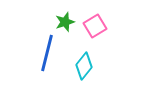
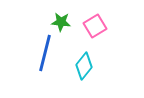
green star: moved 4 px left; rotated 24 degrees clockwise
blue line: moved 2 px left
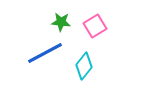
blue line: rotated 48 degrees clockwise
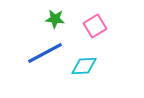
green star: moved 6 px left, 3 px up
cyan diamond: rotated 48 degrees clockwise
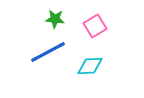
blue line: moved 3 px right, 1 px up
cyan diamond: moved 6 px right
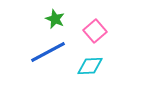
green star: rotated 18 degrees clockwise
pink square: moved 5 px down; rotated 10 degrees counterclockwise
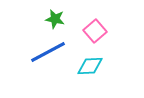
green star: rotated 12 degrees counterclockwise
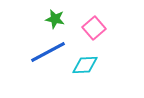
pink square: moved 1 px left, 3 px up
cyan diamond: moved 5 px left, 1 px up
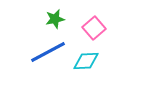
green star: rotated 24 degrees counterclockwise
cyan diamond: moved 1 px right, 4 px up
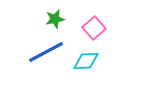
blue line: moved 2 px left
